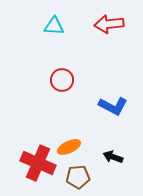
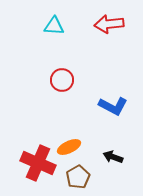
brown pentagon: rotated 25 degrees counterclockwise
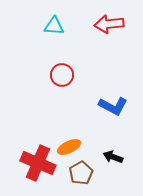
red circle: moved 5 px up
brown pentagon: moved 3 px right, 4 px up
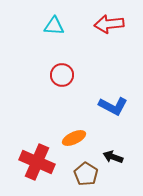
orange ellipse: moved 5 px right, 9 px up
red cross: moved 1 px left, 1 px up
brown pentagon: moved 5 px right, 1 px down; rotated 10 degrees counterclockwise
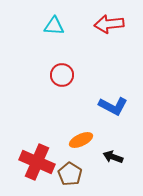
orange ellipse: moved 7 px right, 2 px down
brown pentagon: moved 16 px left
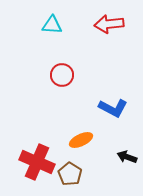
cyan triangle: moved 2 px left, 1 px up
blue L-shape: moved 2 px down
black arrow: moved 14 px right
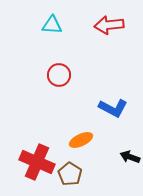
red arrow: moved 1 px down
red circle: moved 3 px left
black arrow: moved 3 px right
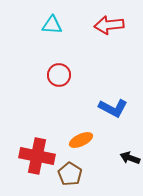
black arrow: moved 1 px down
red cross: moved 6 px up; rotated 12 degrees counterclockwise
